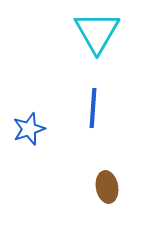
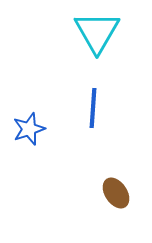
brown ellipse: moved 9 px right, 6 px down; rotated 24 degrees counterclockwise
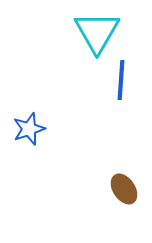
blue line: moved 28 px right, 28 px up
brown ellipse: moved 8 px right, 4 px up
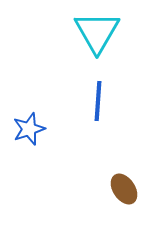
blue line: moved 23 px left, 21 px down
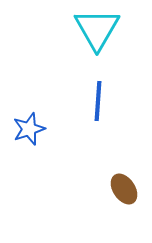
cyan triangle: moved 3 px up
